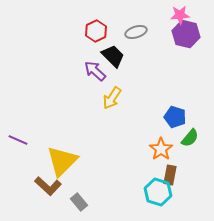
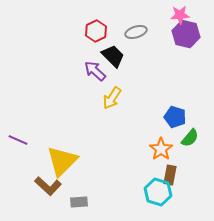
gray rectangle: rotated 54 degrees counterclockwise
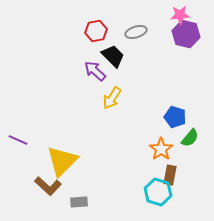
red hexagon: rotated 15 degrees clockwise
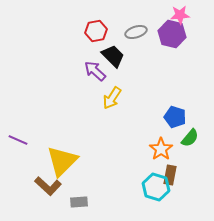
purple hexagon: moved 14 px left
cyan hexagon: moved 2 px left, 5 px up
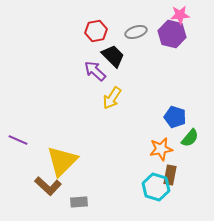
orange star: rotated 25 degrees clockwise
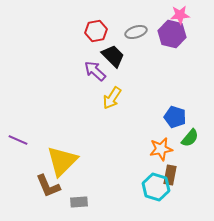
brown L-shape: rotated 24 degrees clockwise
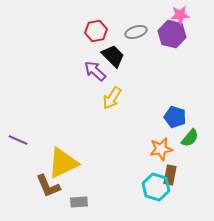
yellow triangle: moved 1 px right, 2 px down; rotated 20 degrees clockwise
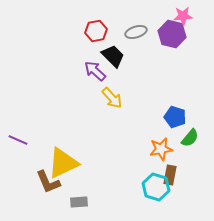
pink star: moved 3 px right, 1 px down
yellow arrow: rotated 75 degrees counterclockwise
brown L-shape: moved 4 px up
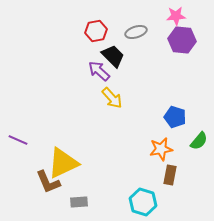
pink star: moved 7 px left
purple hexagon: moved 10 px right, 6 px down; rotated 8 degrees counterclockwise
purple arrow: moved 4 px right
green semicircle: moved 9 px right, 3 px down
cyan hexagon: moved 13 px left, 15 px down
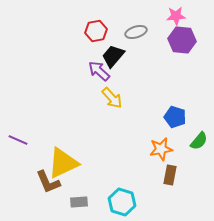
black trapezoid: rotated 95 degrees counterclockwise
cyan hexagon: moved 21 px left
